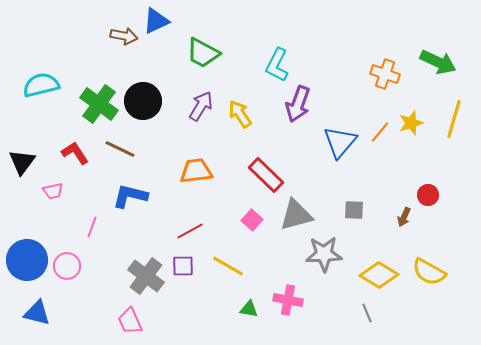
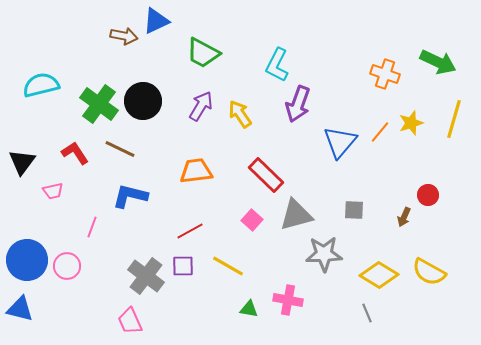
blue triangle at (37, 313): moved 17 px left, 4 px up
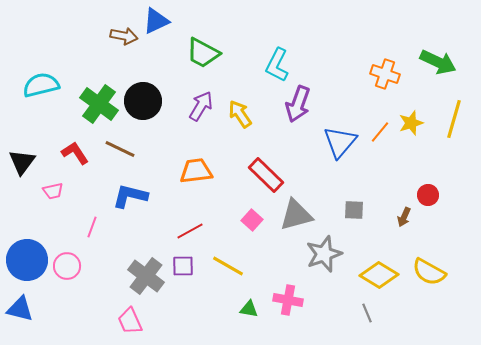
gray star at (324, 254): rotated 18 degrees counterclockwise
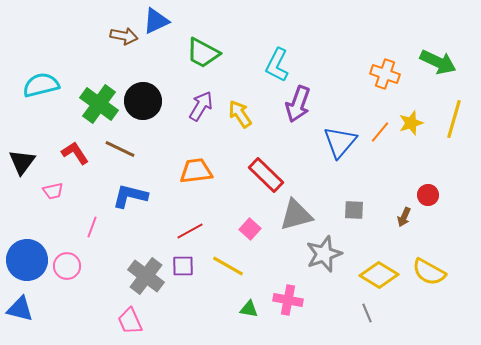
pink square at (252, 220): moved 2 px left, 9 px down
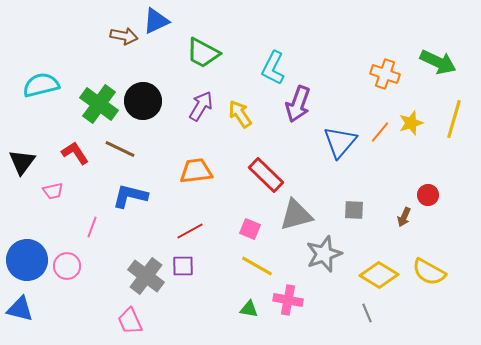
cyan L-shape at (277, 65): moved 4 px left, 3 px down
pink square at (250, 229): rotated 20 degrees counterclockwise
yellow line at (228, 266): moved 29 px right
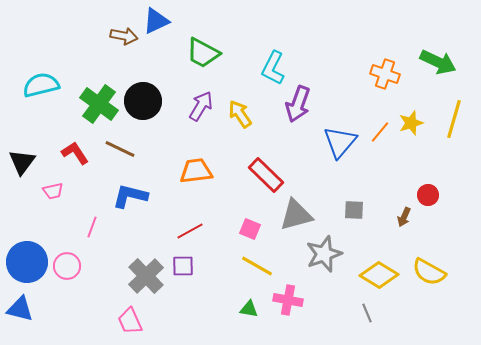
blue circle at (27, 260): moved 2 px down
gray cross at (146, 276): rotated 9 degrees clockwise
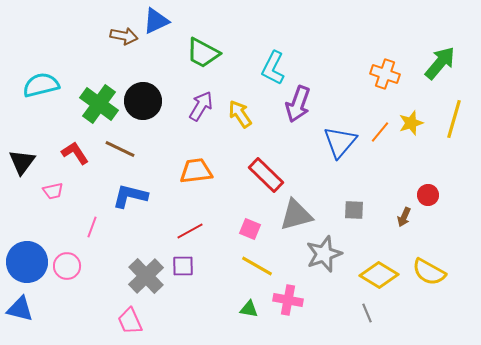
green arrow at (438, 62): moved 2 px right, 1 px down; rotated 75 degrees counterclockwise
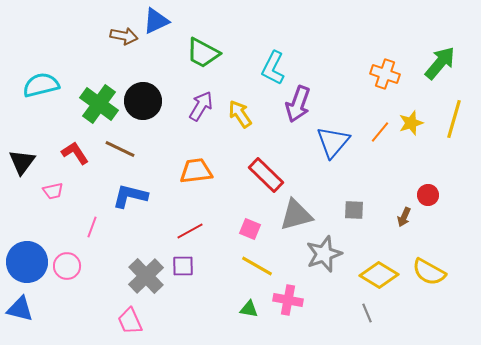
blue triangle at (340, 142): moved 7 px left
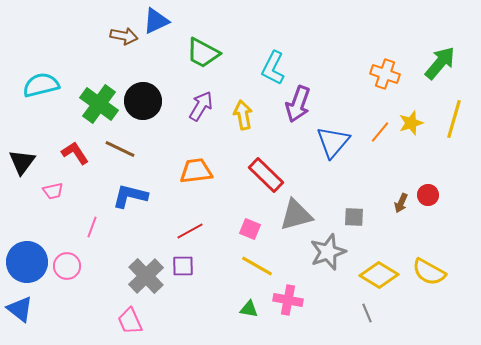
yellow arrow at (240, 114): moved 3 px right, 1 px down; rotated 24 degrees clockwise
gray square at (354, 210): moved 7 px down
brown arrow at (404, 217): moved 3 px left, 14 px up
gray star at (324, 254): moved 4 px right, 2 px up
blue triangle at (20, 309): rotated 24 degrees clockwise
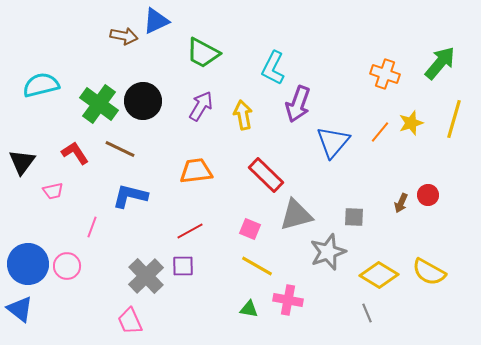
blue circle at (27, 262): moved 1 px right, 2 px down
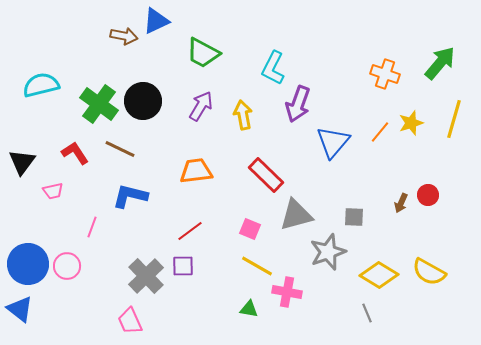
red line at (190, 231): rotated 8 degrees counterclockwise
pink cross at (288, 300): moved 1 px left, 8 px up
